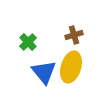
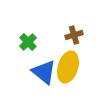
yellow ellipse: moved 3 px left
blue triangle: rotated 12 degrees counterclockwise
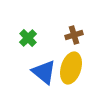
green cross: moved 4 px up
yellow ellipse: moved 3 px right, 1 px down
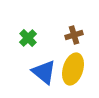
yellow ellipse: moved 2 px right, 1 px down
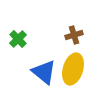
green cross: moved 10 px left, 1 px down
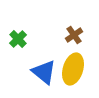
brown cross: rotated 18 degrees counterclockwise
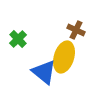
brown cross: moved 2 px right, 5 px up; rotated 30 degrees counterclockwise
yellow ellipse: moved 9 px left, 12 px up
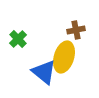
brown cross: rotated 36 degrees counterclockwise
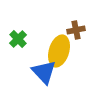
yellow ellipse: moved 5 px left, 6 px up
blue triangle: rotated 8 degrees clockwise
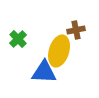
blue triangle: rotated 44 degrees counterclockwise
